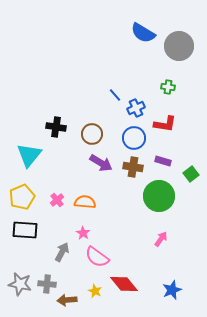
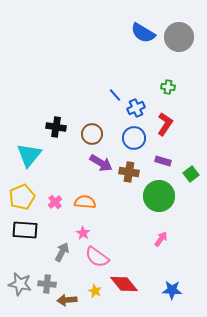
gray circle: moved 9 px up
red L-shape: rotated 65 degrees counterclockwise
brown cross: moved 4 px left, 5 px down
pink cross: moved 2 px left, 2 px down
blue star: rotated 24 degrees clockwise
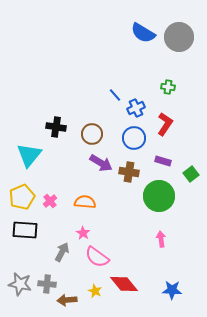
pink cross: moved 5 px left, 1 px up
pink arrow: rotated 42 degrees counterclockwise
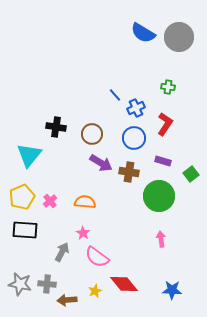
yellow star: rotated 24 degrees clockwise
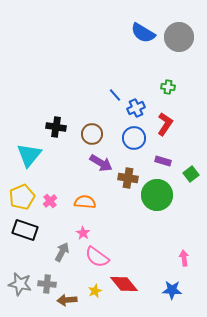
brown cross: moved 1 px left, 6 px down
green circle: moved 2 px left, 1 px up
black rectangle: rotated 15 degrees clockwise
pink arrow: moved 23 px right, 19 px down
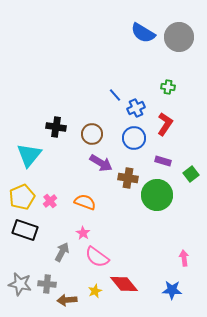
orange semicircle: rotated 15 degrees clockwise
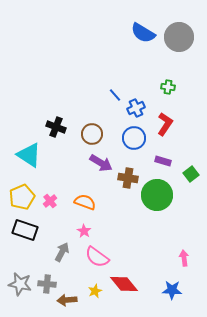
black cross: rotated 12 degrees clockwise
cyan triangle: rotated 36 degrees counterclockwise
pink star: moved 1 px right, 2 px up
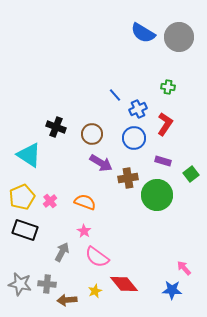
blue cross: moved 2 px right, 1 px down
brown cross: rotated 18 degrees counterclockwise
pink arrow: moved 10 px down; rotated 35 degrees counterclockwise
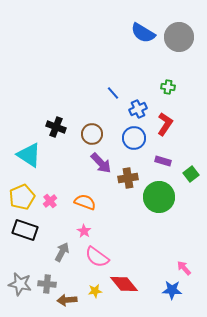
blue line: moved 2 px left, 2 px up
purple arrow: rotated 15 degrees clockwise
green circle: moved 2 px right, 2 px down
yellow star: rotated 16 degrees clockwise
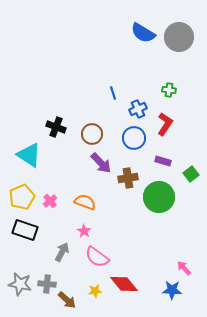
green cross: moved 1 px right, 3 px down
blue line: rotated 24 degrees clockwise
brown arrow: rotated 132 degrees counterclockwise
